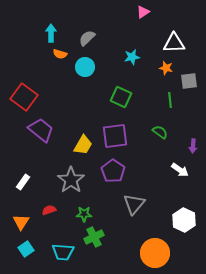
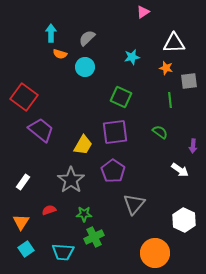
purple square: moved 4 px up
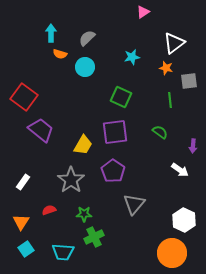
white triangle: rotated 35 degrees counterclockwise
orange circle: moved 17 px right
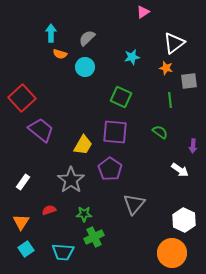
red square: moved 2 px left, 1 px down; rotated 12 degrees clockwise
purple square: rotated 12 degrees clockwise
purple pentagon: moved 3 px left, 2 px up
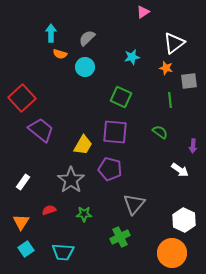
purple pentagon: rotated 20 degrees counterclockwise
green cross: moved 26 px right
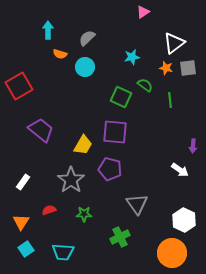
cyan arrow: moved 3 px left, 3 px up
gray square: moved 1 px left, 13 px up
red square: moved 3 px left, 12 px up; rotated 12 degrees clockwise
green semicircle: moved 15 px left, 47 px up
gray triangle: moved 3 px right; rotated 15 degrees counterclockwise
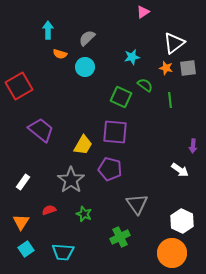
green star: rotated 21 degrees clockwise
white hexagon: moved 2 px left, 1 px down
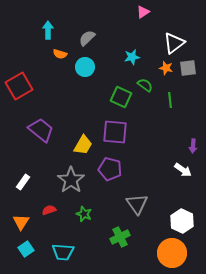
white arrow: moved 3 px right
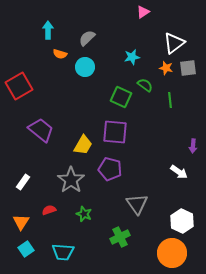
white arrow: moved 4 px left, 2 px down
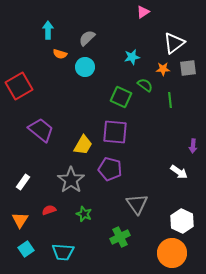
orange star: moved 3 px left, 1 px down; rotated 16 degrees counterclockwise
orange triangle: moved 1 px left, 2 px up
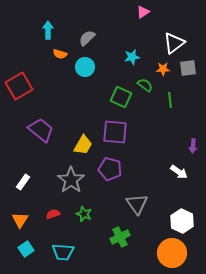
red semicircle: moved 4 px right, 4 px down
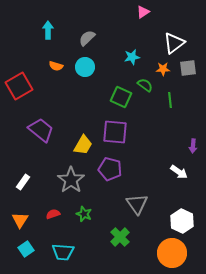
orange semicircle: moved 4 px left, 12 px down
green cross: rotated 18 degrees counterclockwise
